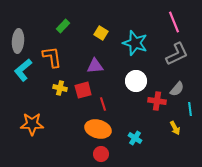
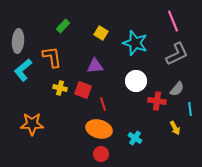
pink line: moved 1 px left, 1 px up
red square: rotated 36 degrees clockwise
orange ellipse: moved 1 px right
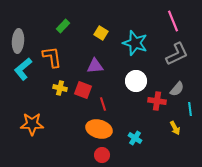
cyan L-shape: moved 1 px up
red circle: moved 1 px right, 1 px down
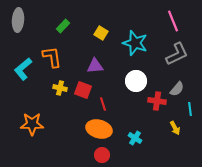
gray ellipse: moved 21 px up
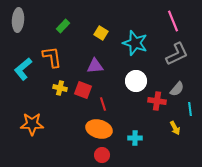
cyan cross: rotated 32 degrees counterclockwise
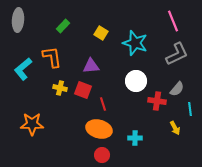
purple triangle: moved 4 px left
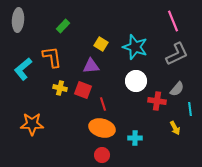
yellow square: moved 11 px down
cyan star: moved 4 px down
orange ellipse: moved 3 px right, 1 px up
